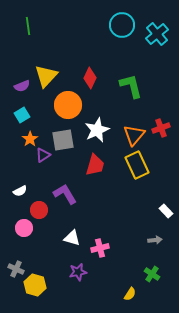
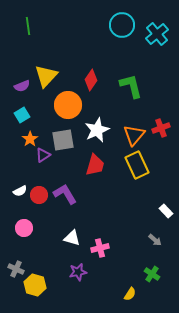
red diamond: moved 1 px right, 2 px down; rotated 10 degrees clockwise
red circle: moved 15 px up
gray arrow: rotated 48 degrees clockwise
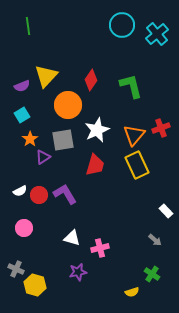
purple triangle: moved 2 px down
yellow semicircle: moved 2 px right, 2 px up; rotated 40 degrees clockwise
